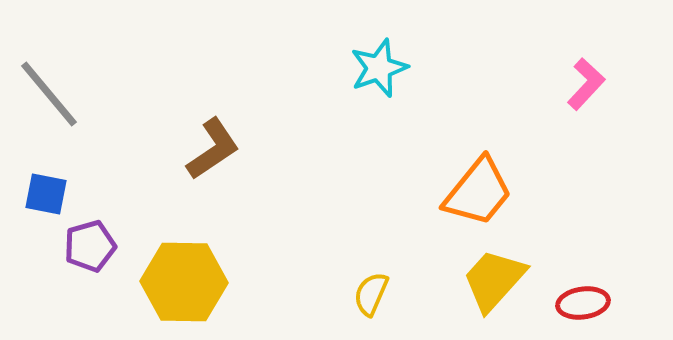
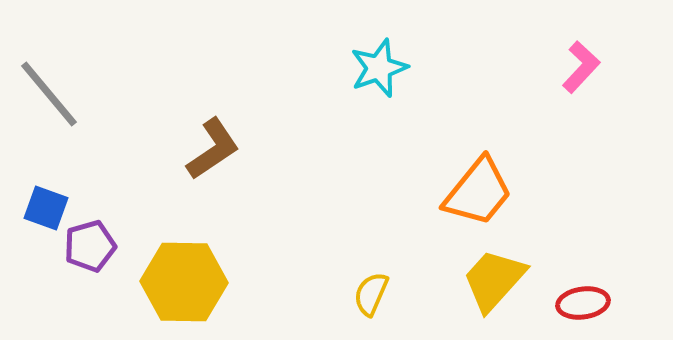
pink L-shape: moved 5 px left, 17 px up
blue square: moved 14 px down; rotated 9 degrees clockwise
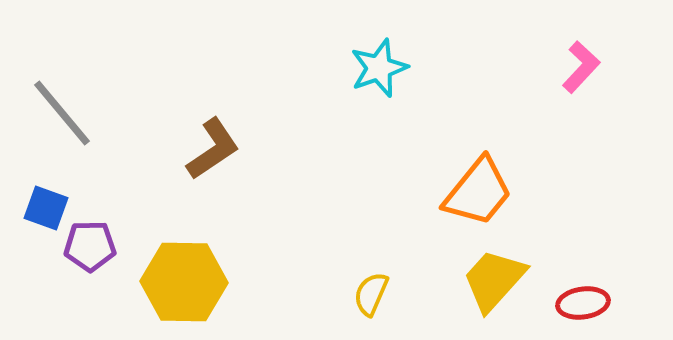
gray line: moved 13 px right, 19 px down
purple pentagon: rotated 15 degrees clockwise
